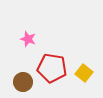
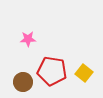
pink star: rotated 21 degrees counterclockwise
red pentagon: moved 3 px down
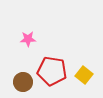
yellow square: moved 2 px down
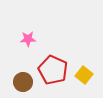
red pentagon: moved 1 px right, 1 px up; rotated 16 degrees clockwise
